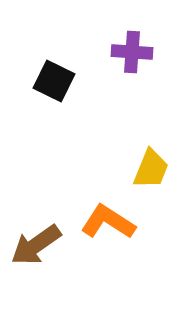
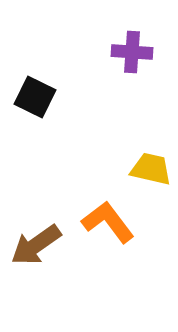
black square: moved 19 px left, 16 px down
yellow trapezoid: rotated 99 degrees counterclockwise
orange L-shape: rotated 20 degrees clockwise
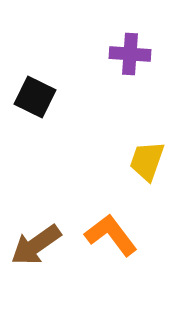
purple cross: moved 2 px left, 2 px down
yellow trapezoid: moved 4 px left, 8 px up; rotated 84 degrees counterclockwise
orange L-shape: moved 3 px right, 13 px down
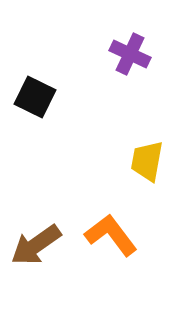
purple cross: rotated 21 degrees clockwise
yellow trapezoid: rotated 9 degrees counterclockwise
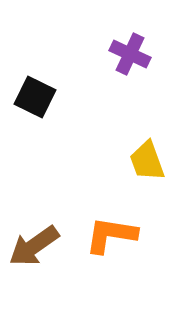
yellow trapezoid: rotated 30 degrees counterclockwise
orange L-shape: rotated 44 degrees counterclockwise
brown arrow: moved 2 px left, 1 px down
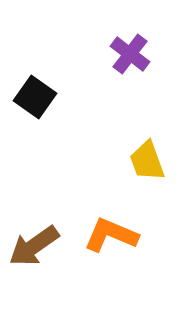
purple cross: rotated 12 degrees clockwise
black square: rotated 9 degrees clockwise
orange L-shape: rotated 14 degrees clockwise
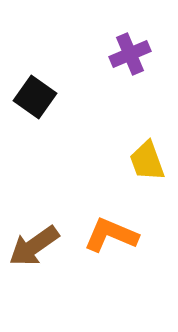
purple cross: rotated 30 degrees clockwise
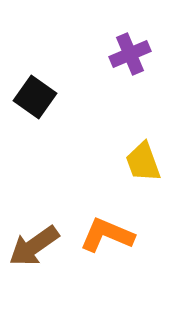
yellow trapezoid: moved 4 px left, 1 px down
orange L-shape: moved 4 px left
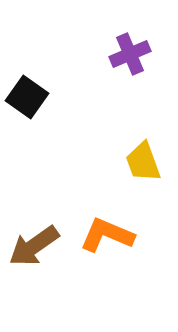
black square: moved 8 px left
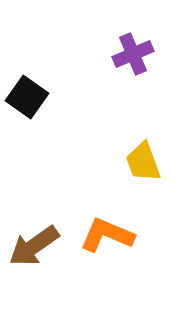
purple cross: moved 3 px right
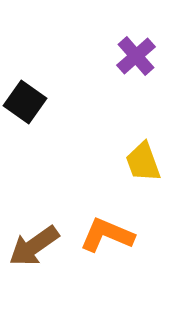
purple cross: moved 3 px right, 2 px down; rotated 18 degrees counterclockwise
black square: moved 2 px left, 5 px down
